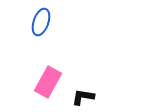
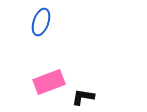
pink rectangle: moved 1 px right; rotated 40 degrees clockwise
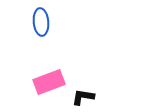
blue ellipse: rotated 24 degrees counterclockwise
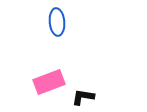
blue ellipse: moved 16 px right
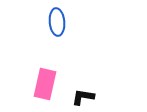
pink rectangle: moved 4 px left, 2 px down; rotated 56 degrees counterclockwise
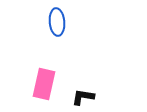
pink rectangle: moved 1 px left
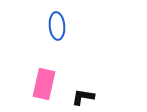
blue ellipse: moved 4 px down
